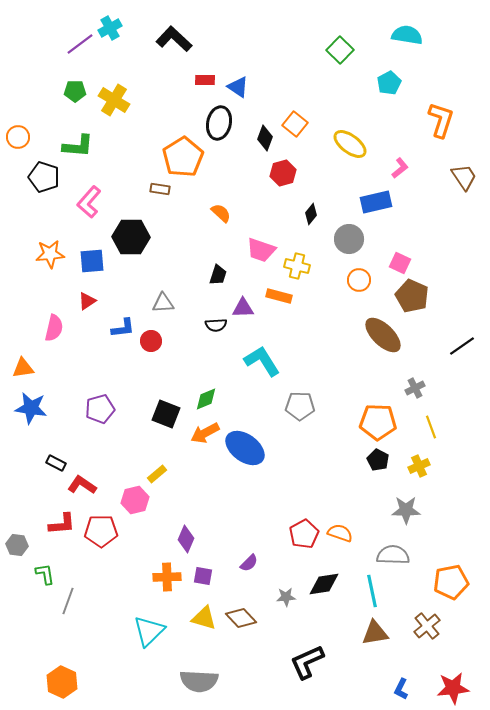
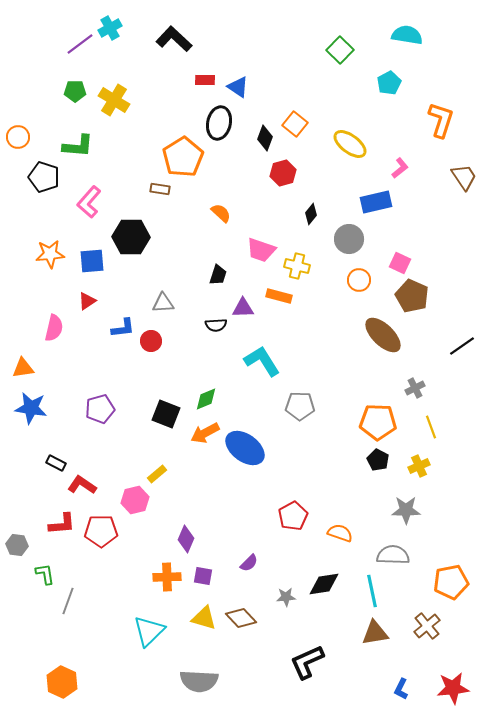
red pentagon at (304, 534): moved 11 px left, 18 px up
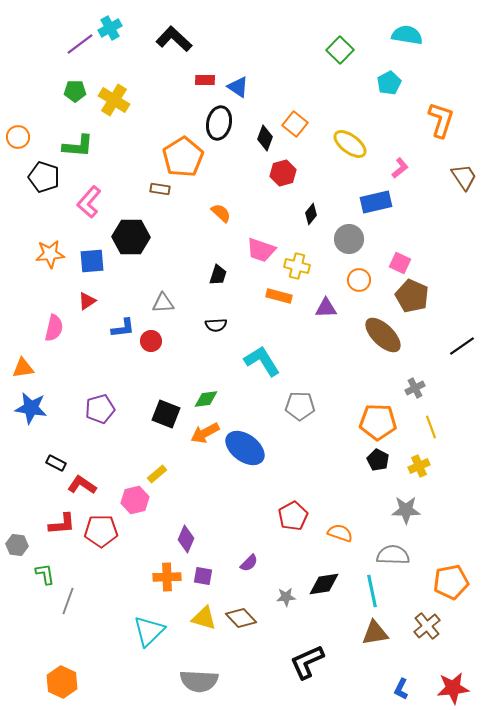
purple triangle at (243, 308): moved 83 px right
green diamond at (206, 399): rotated 15 degrees clockwise
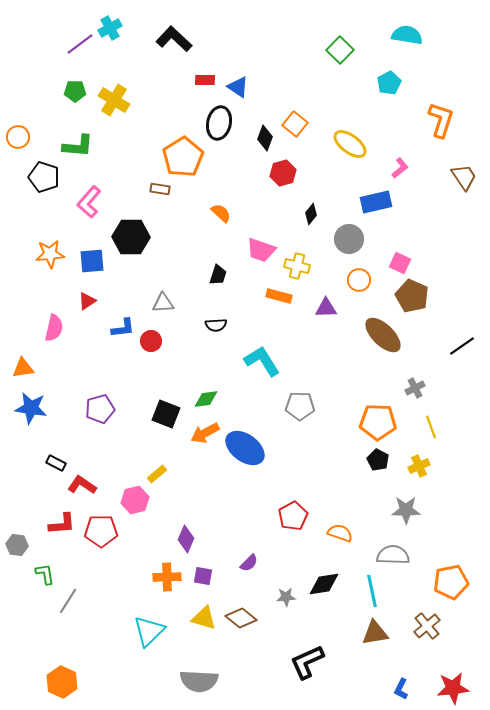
gray line at (68, 601): rotated 12 degrees clockwise
brown diamond at (241, 618): rotated 8 degrees counterclockwise
